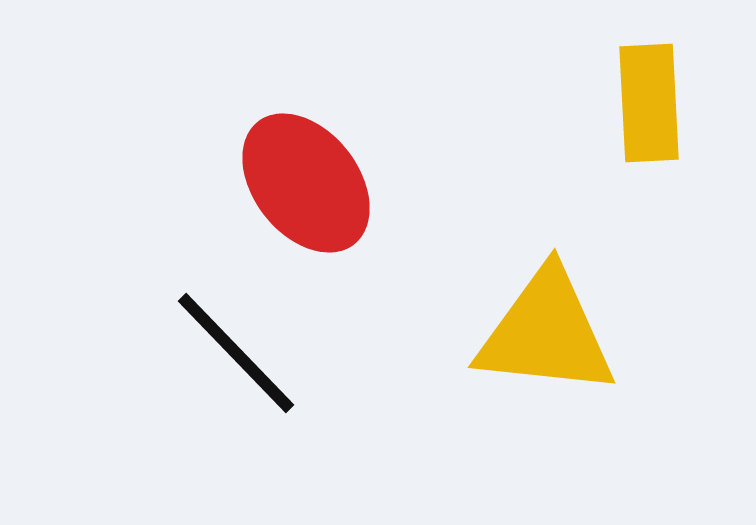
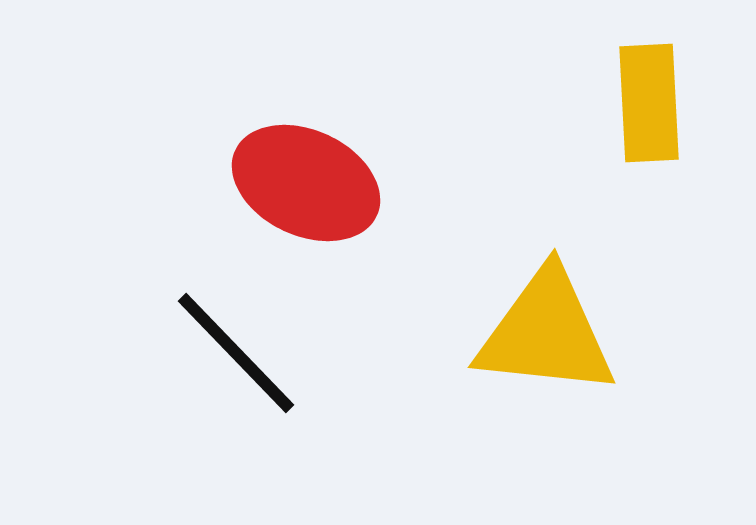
red ellipse: rotated 27 degrees counterclockwise
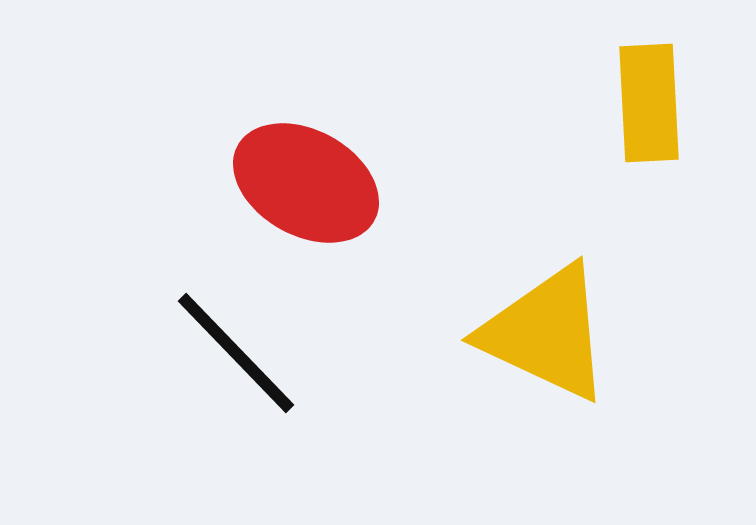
red ellipse: rotated 4 degrees clockwise
yellow triangle: rotated 19 degrees clockwise
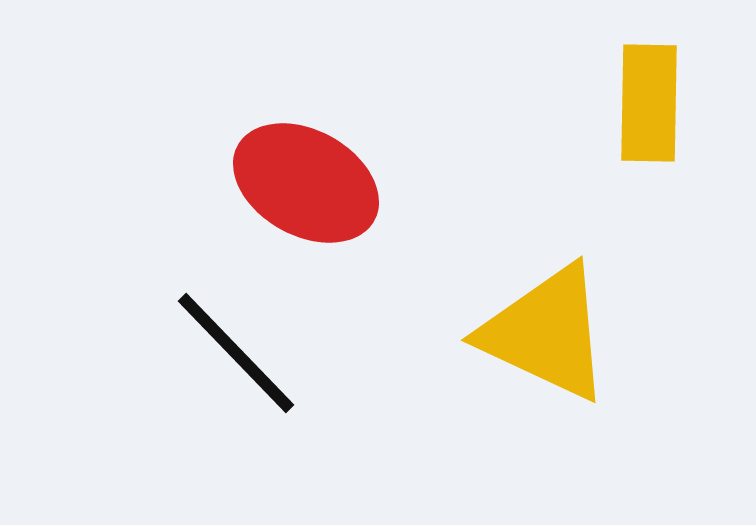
yellow rectangle: rotated 4 degrees clockwise
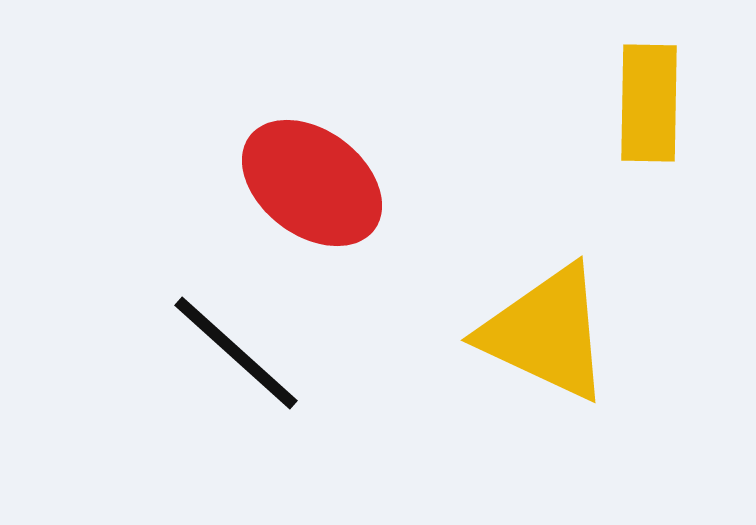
red ellipse: moved 6 px right; rotated 8 degrees clockwise
black line: rotated 4 degrees counterclockwise
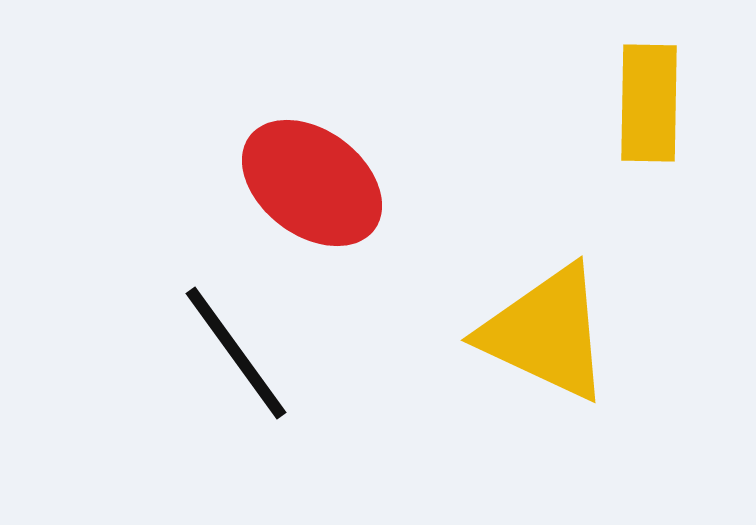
black line: rotated 12 degrees clockwise
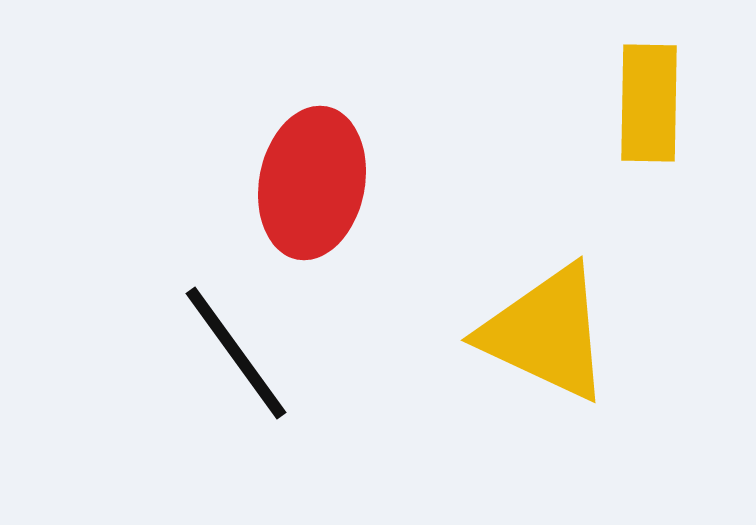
red ellipse: rotated 64 degrees clockwise
